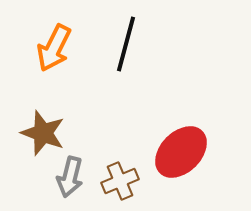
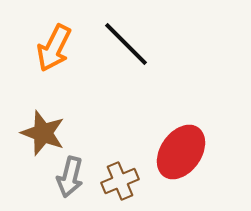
black line: rotated 60 degrees counterclockwise
red ellipse: rotated 10 degrees counterclockwise
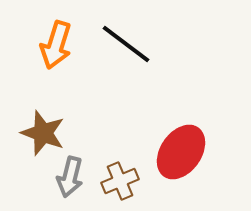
black line: rotated 8 degrees counterclockwise
orange arrow: moved 2 px right, 3 px up; rotated 9 degrees counterclockwise
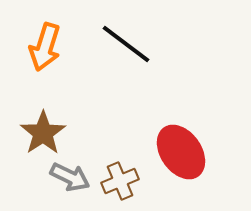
orange arrow: moved 11 px left, 2 px down
brown star: rotated 18 degrees clockwise
red ellipse: rotated 70 degrees counterclockwise
gray arrow: rotated 78 degrees counterclockwise
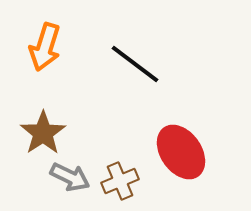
black line: moved 9 px right, 20 px down
